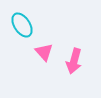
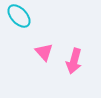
cyan ellipse: moved 3 px left, 9 px up; rotated 10 degrees counterclockwise
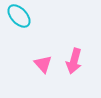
pink triangle: moved 1 px left, 12 px down
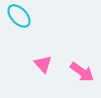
pink arrow: moved 8 px right, 11 px down; rotated 70 degrees counterclockwise
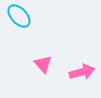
pink arrow: rotated 50 degrees counterclockwise
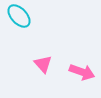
pink arrow: rotated 35 degrees clockwise
